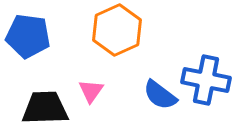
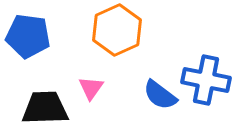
pink triangle: moved 3 px up
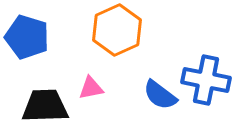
blue pentagon: moved 1 px left, 1 px down; rotated 9 degrees clockwise
pink triangle: rotated 44 degrees clockwise
black trapezoid: moved 2 px up
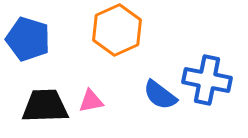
blue pentagon: moved 1 px right, 2 px down
blue cross: moved 1 px right
pink triangle: moved 13 px down
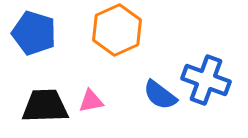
blue pentagon: moved 6 px right, 6 px up
blue cross: moved 1 px left; rotated 9 degrees clockwise
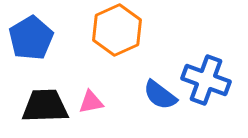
blue pentagon: moved 3 px left, 5 px down; rotated 24 degrees clockwise
pink triangle: moved 1 px down
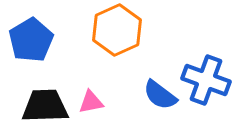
blue pentagon: moved 2 px down
